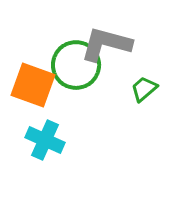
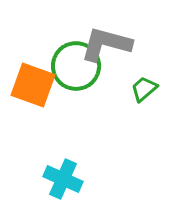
green circle: moved 1 px down
cyan cross: moved 18 px right, 39 px down
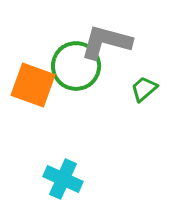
gray L-shape: moved 2 px up
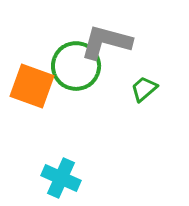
orange square: moved 1 px left, 1 px down
cyan cross: moved 2 px left, 1 px up
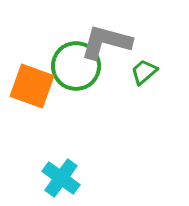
green trapezoid: moved 17 px up
cyan cross: rotated 12 degrees clockwise
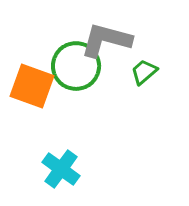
gray L-shape: moved 2 px up
cyan cross: moved 9 px up
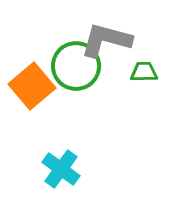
green trapezoid: rotated 40 degrees clockwise
orange square: rotated 30 degrees clockwise
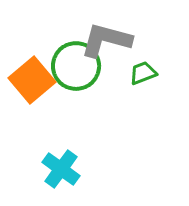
green trapezoid: moved 1 px left, 1 px down; rotated 20 degrees counterclockwise
orange square: moved 6 px up
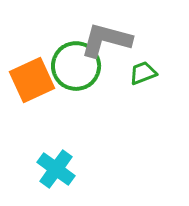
orange square: rotated 15 degrees clockwise
cyan cross: moved 5 px left
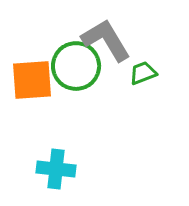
gray L-shape: rotated 44 degrees clockwise
orange square: rotated 21 degrees clockwise
cyan cross: rotated 30 degrees counterclockwise
